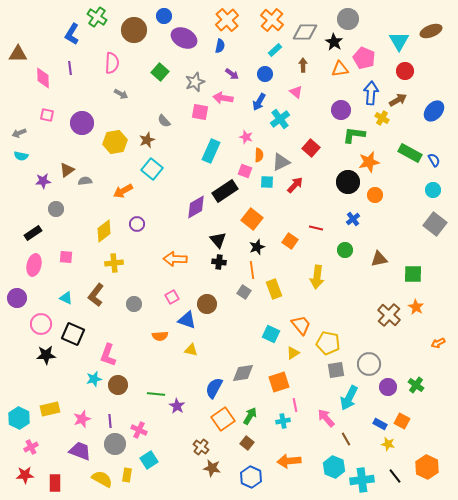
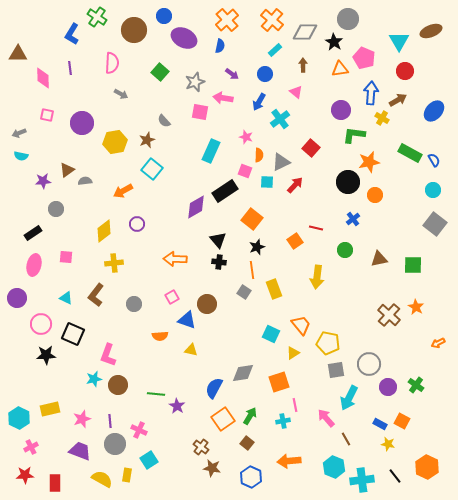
orange square at (290, 241): moved 5 px right; rotated 21 degrees clockwise
green square at (413, 274): moved 9 px up
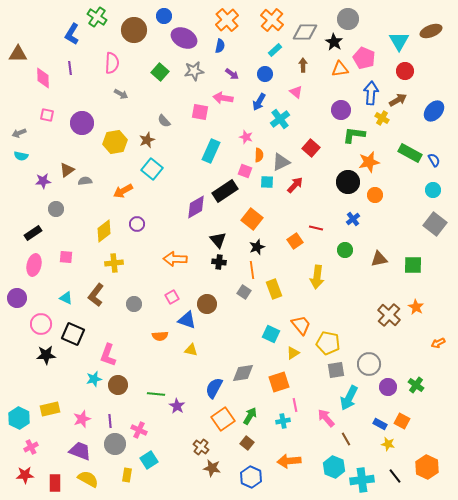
gray star at (195, 82): moved 1 px left, 11 px up; rotated 12 degrees clockwise
yellow semicircle at (102, 479): moved 14 px left
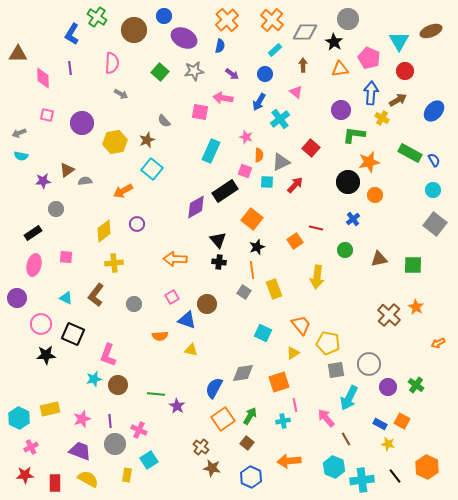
pink pentagon at (364, 58): moved 5 px right
cyan square at (271, 334): moved 8 px left, 1 px up
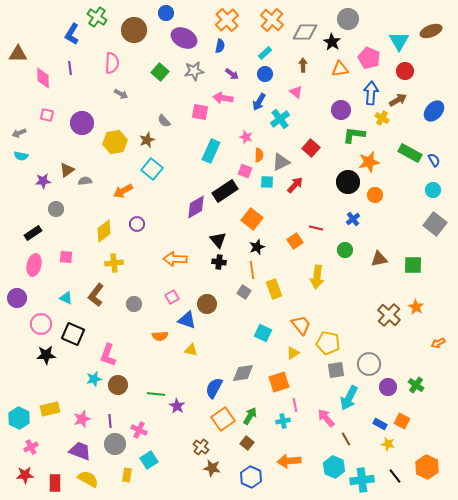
blue circle at (164, 16): moved 2 px right, 3 px up
black star at (334, 42): moved 2 px left
cyan rectangle at (275, 50): moved 10 px left, 3 px down
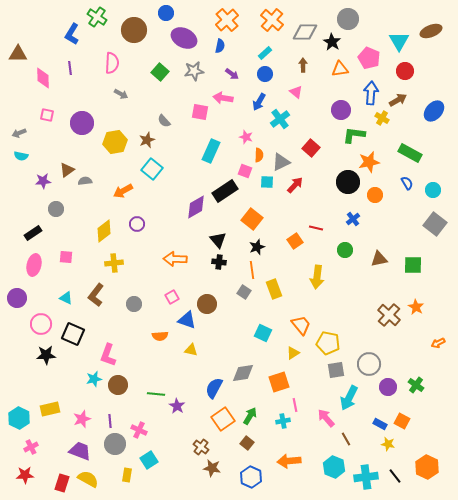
blue semicircle at (434, 160): moved 27 px left, 23 px down
cyan cross at (362, 480): moved 4 px right, 3 px up
red rectangle at (55, 483): moved 7 px right; rotated 18 degrees clockwise
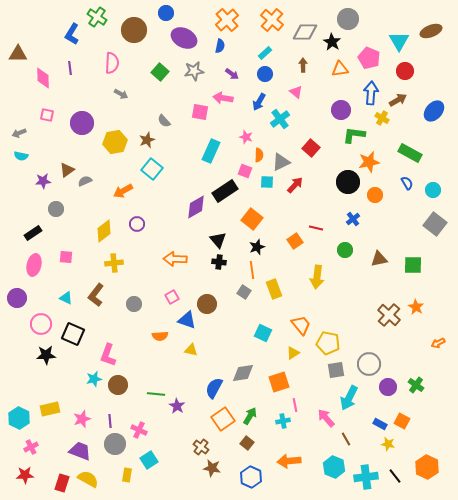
gray semicircle at (85, 181): rotated 16 degrees counterclockwise
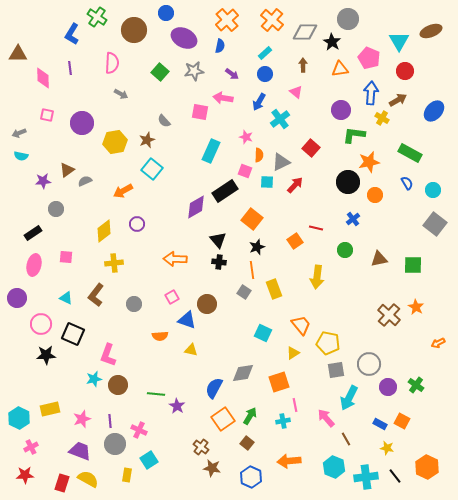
yellow star at (388, 444): moved 1 px left, 4 px down
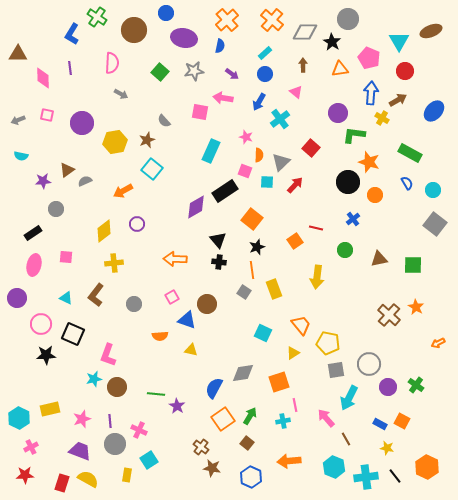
purple ellipse at (184, 38): rotated 15 degrees counterclockwise
purple circle at (341, 110): moved 3 px left, 3 px down
gray arrow at (19, 133): moved 1 px left, 13 px up
gray triangle at (281, 162): rotated 18 degrees counterclockwise
orange star at (369, 162): rotated 30 degrees clockwise
brown circle at (118, 385): moved 1 px left, 2 px down
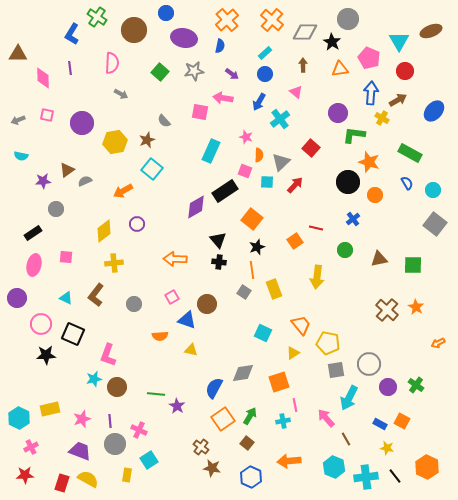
brown cross at (389, 315): moved 2 px left, 5 px up
